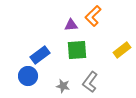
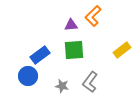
green square: moved 3 px left
gray star: moved 1 px left
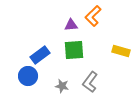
yellow rectangle: moved 1 px left, 1 px down; rotated 54 degrees clockwise
